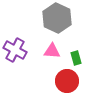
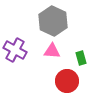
gray hexagon: moved 4 px left, 3 px down
green rectangle: moved 5 px right
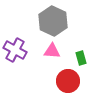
red circle: moved 1 px right
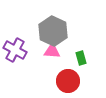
gray hexagon: moved 10 px down
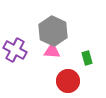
green rectangle: moved 6 px right
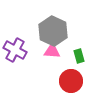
green rectangle: moved 8 px left, 2 px up
red circle: moved 3 px right
